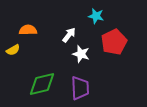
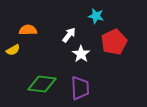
white star: rotated 18 degrees clockwise
green diamond: rotated 20 degrees clockwise
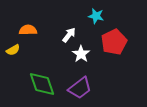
green diamond: rotated 64 degrees clockwise
purple trapezoid: rotated 55 degrees clockwise
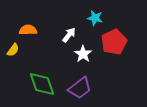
cyan star: moved 1 px left, 2 px down
yellow semicircle: rotated 24 degrees counterclockwise
white star: moved 2 px right
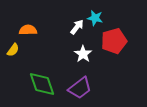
white arrow: moved 8 px right, 8 px up
red pentagon: moved 1 px up; rotated 10 degrees clockwise
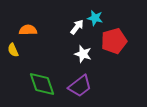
yellow semicircle: rotated 120 degrees clockwise
white star: rotated 18 degrees counterclockwise
purple trapezoid: moved 2 px up
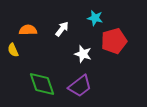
white arrow: moved 15 px left, 2 px down
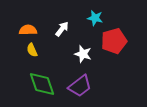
yellow semicircle: moved 19 px right
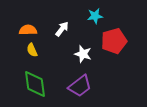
cyan star: moved 2 px up; rotated 21 degrees counterclockwise
green diamond: moved 7 px left; rotated 12 degrees clockwise
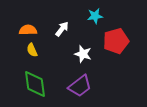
red pentagon: moved 2 px right
